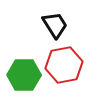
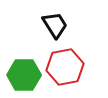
red hexagon: moved 1 px right, 2 px down
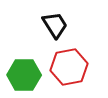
red hexagon: moved 4 px right
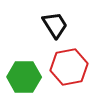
green hexagon: moved 2 px down
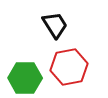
green hexagon: moved 1 px right, 1 px down
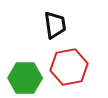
black trapezoid: rotated 24 degrees clockwise
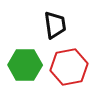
green hexagon: moved 13 px up
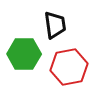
green hexagon: moved 1 px left, 11 px up
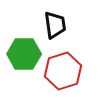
red hexagon: moved 6 px left, 4 px down; rotated 6 degrees counterclockwise
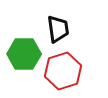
black trapezoid: moved 3 px right, 4 px down
